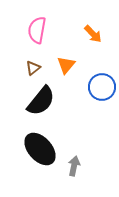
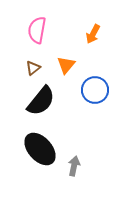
orange arrow: rotated 72 degrees clockwise
blue circle: moved 7 px left, 3 px down
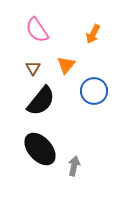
pink semicircle: rotated 44 degrees counterclockwise
brown triangle: rotated 21 degrees counterclockwise
blue circle: moved 1 px left, 1 px down
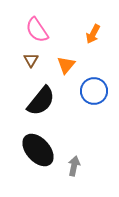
brown triangle: moved 2 px left, 8 px up
black ellipse: moved 2 px left, 1 px down
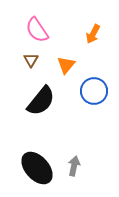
black ellipse: moved 1 px left, 18 px down
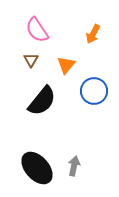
black semicircle: moved 1 px right
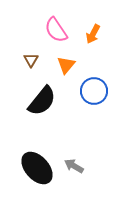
pink semicircle: moved 19 px right
gray arrow: rotated 72 degrees counterclockwise
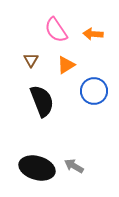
orange arrow: rotated 66 degrees clockwise
orange triangle: rotated 18 degrees clockwise
black semicircle: rotated 60 degrees counterclockwise
black ellipse: rotated 32 degrees counterclockwise
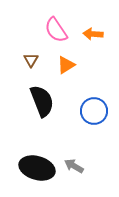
blue circle: moved 20 px down
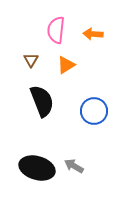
pink semicircle: rotated 40 degrees clockwise
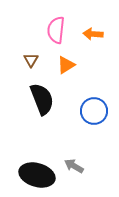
black semicircle: moved 2 px up
black ellipse: moved 7 px down
